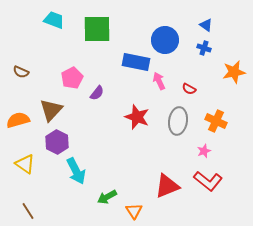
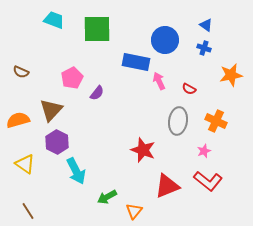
orange star: moved 3 px left, 3 px down
red star: moved 6 px right, 33 px down
orange triangle: rotated 12 degrees clockwise
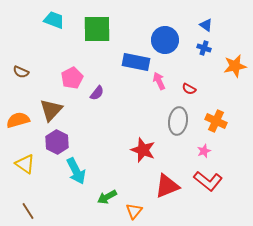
orange star: moved 4 px right, 9 px up
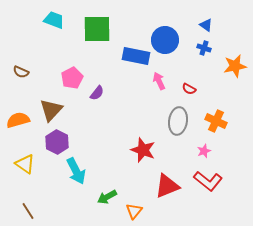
blue rectangle: moved 6 px up
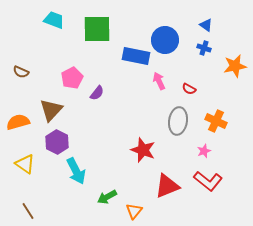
orange semicircle: moved 2 px down
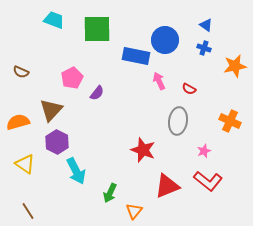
orange cross: moved 14 px right
green arrow: moved 3 px right, 4 px up; rotated 36 degrees counterclockwise
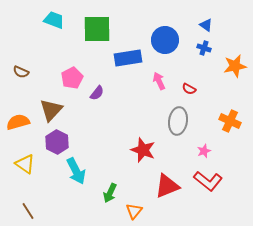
blue rectangle: moved 8 px left, 2 px down; rotated 20 degrees counterclockwise
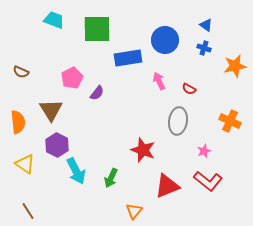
brown triangle: rotated 15 degrees counterclockwise
orange semicircle: rotated 100 degrees clockwise
purple hexagon: moved 3 px down
green arrow: moved 1 px right, 15 px up
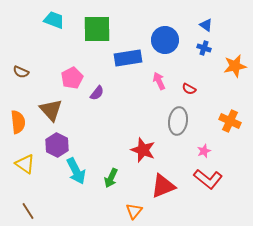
brown triangle: rotated 10 degrees counterclockwise
red L-shape: moved 2 px up
red triangle: moved 4 px left
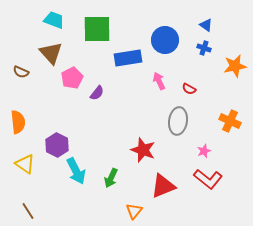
brown triangle: moved 57 px up
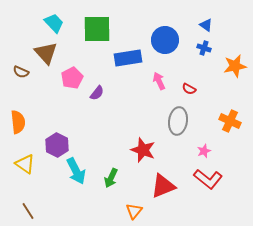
cyan trapezoid: moved 3 px down; rotated 25 degrees clockwise
brown triangle: moved 5 px left
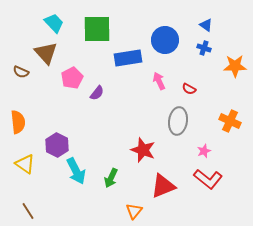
orange star: rotated 10 degrees clockwise
